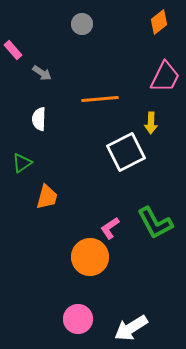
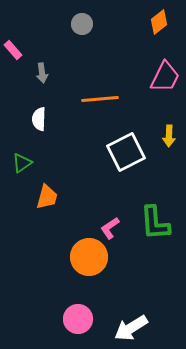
gray arrow: rotated 48 degrees clockwise
yellow arrow: moved 18 px right, 13 px down
green L-shape: rotated 24 degrees clockwise
orange circle: moved 1 px left
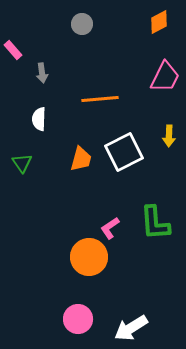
orange diamond: rotated 10 degrees clockwise
white square: moved 2 px left
green triangle: rotated 30 degrees counterclockwise
orange trapezoid: moved 34 px right, 38 px up
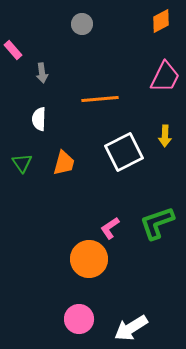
orange diamond: moved 2 px right, 1 px up
yellow arrow: moved 4 px left
orange trapezoid: moved 17 px left, 4 px down
green L-shape: moved 2 px right; rotated 75 degrees clockwise
orange circle: moved 2 px down
pink circle: moved 1 px right
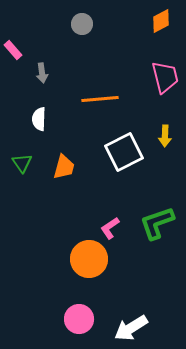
pink trapezoid: rotated 40 degrees counterclockwise
orange trapezoid: moved 4 px down
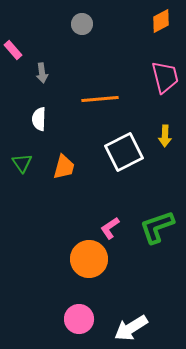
green L-shape: moved 4 px down
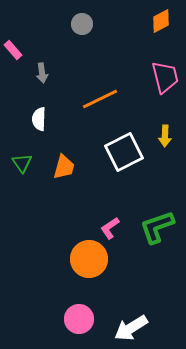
orange line: rotated 21 degrees counterclockwise
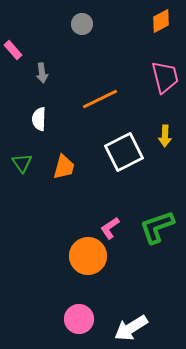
orange circle: moved 1 px left, 3 px up
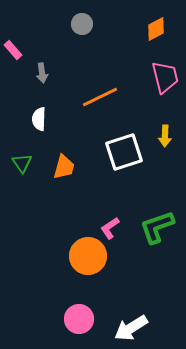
orange diamond: moved 5 px left, 8 px down
orange line: moved 2 px up
white square: rotated 9 degrees clockwise
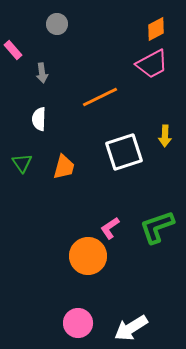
gray circle: moved 25 px left
pink trapezoid: moved 13 px left, 13 px up; rotated 76 degrees clockwise
pink circle: moved 1 px left, 4 px down
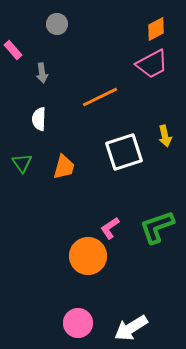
yellow arrow: rotated 15 degrees counterclockwise
